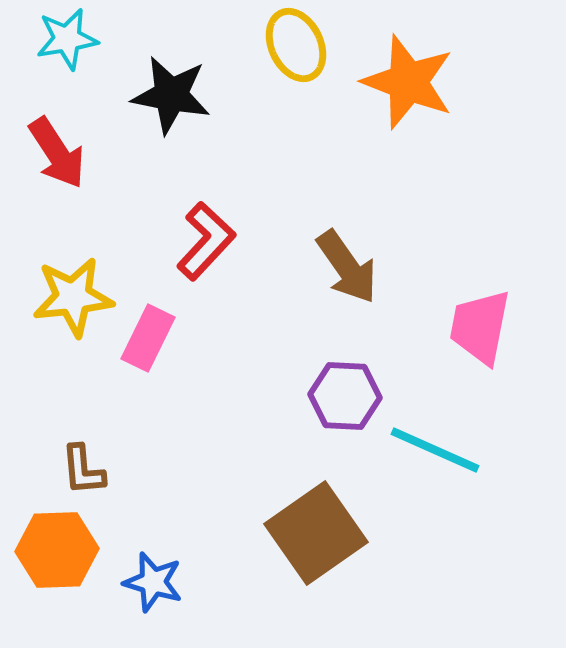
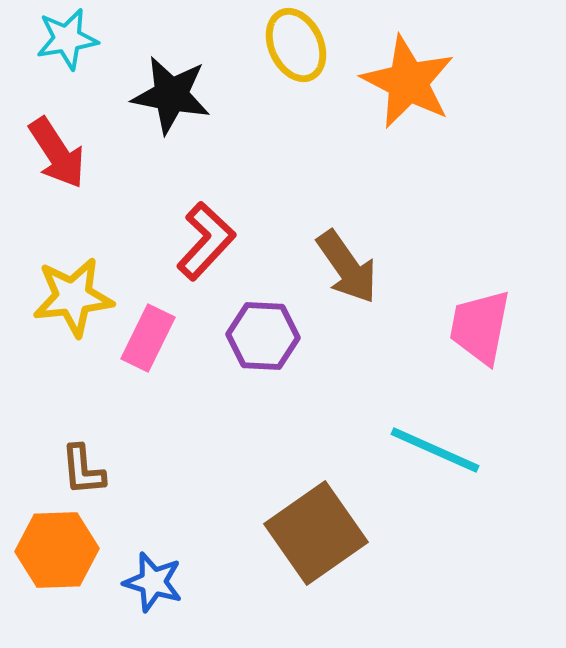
orange star: rotated 6 degrees clockwise
purple hexagon: moved 82 px left, 60 px up
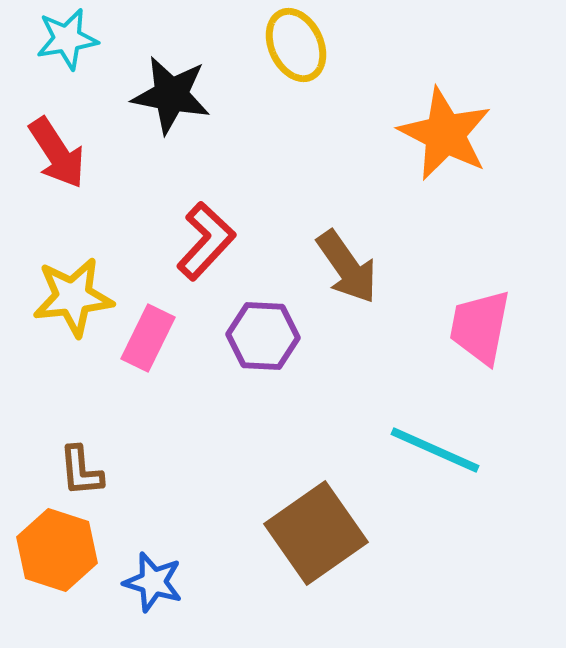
orange star: moved 37 px right, 52 px down
brown L-shape: moved 2 px left, 1 px down
orange hexagon: rotated 20 degrees clockwise
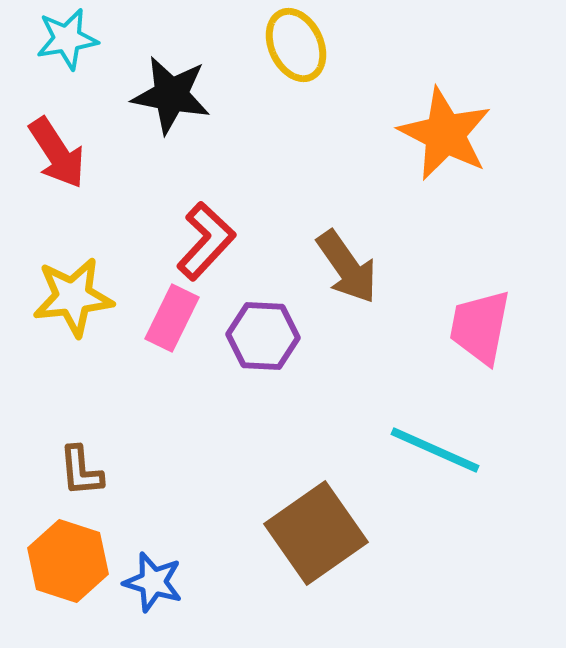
pink rectangle: moved 24 px right, 20 px up
orange hexagon: moved 11 px right, 11 px down
